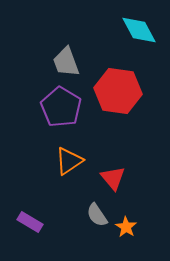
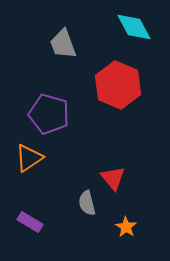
cyan diamond: moved 5 px left, 3 px up
gray trapezoid: moved 3 px left, 18 px up
red hexagon: moved 6 px up; rotated 15 degrees clockwise
purple pentagon: moved 12 px left, 7 px down; rotated 15 degrees counterclockwise
orange triangle: moved 40 px left, 3 px up
gray semicircle: moved 10 px left, 12 px up; rotated 20 degrees clockwise
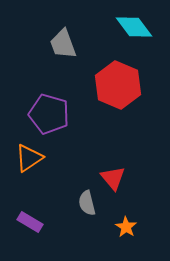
cyan diamond: rotated 9 degrees counterclockwise
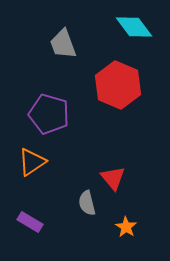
orange triangle: moved 3 px right, 4 px down
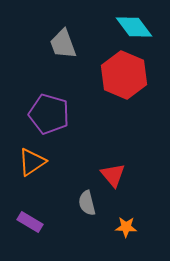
red hexagon: moved 6 px right, 10 px up
red triangle: moved 3 px up
orange star: rotated 30 degrees counterclockwise
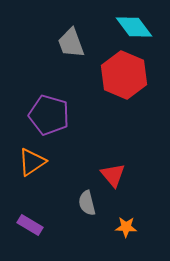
gray trapezoid: moved 8 px right, 1 px up
purple pentagon: moved 1 px down
purple rectangle: moved 3 px down
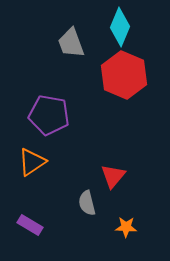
cyan diamond: moved 14 px left; rotated 60 degrees clockwise
purple pentagon: rotated 6 degrees counterclockwise
red triangle: moved 1 px down; rotated 20 degrees clockwise
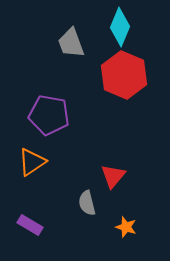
orange star: rotated 15 degrees clockwise
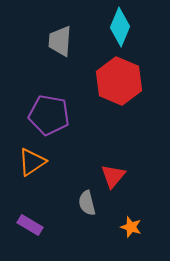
gray trapezoid: moved 11 px left, 2 px up; rotated 24 degrees clockwise
red hexagon: moved 5 px left, 6 px down
orange star: moved 5 px right
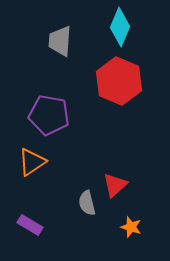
red triangle: moved 2 px right, 9 px down; rotated 8 degrees clockwise
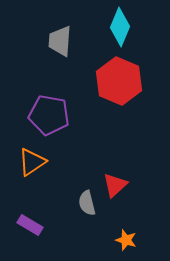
orange star: moved 5 px left, 13 px down
